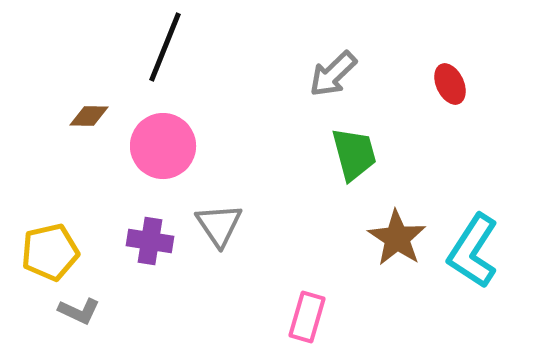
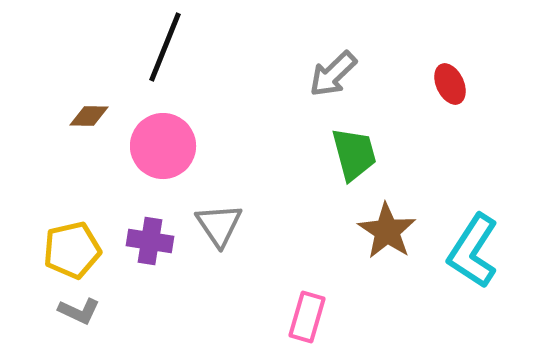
brown star: moved 10 px left, 7 px up
yellow pentagon: moved 22 px right, 2 px up
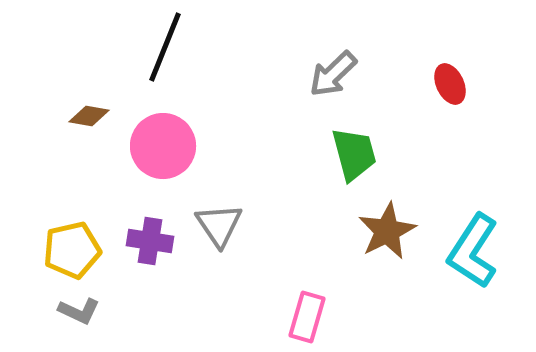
brown diamond: rotated 9 degrees clockwise
brown star: rotated 12 degrees clockwise
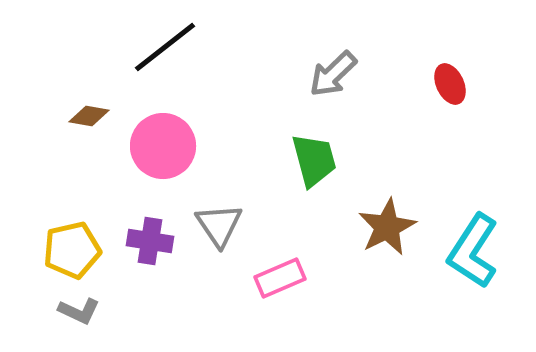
black line: rotated 30 degrees clockwise
green trapezoid: moved 40 px left, 6 px down
brown star: moved 4 px up
pink rectangle: moved 27 px left, 39 px up; rotated 51 degrees clockwise
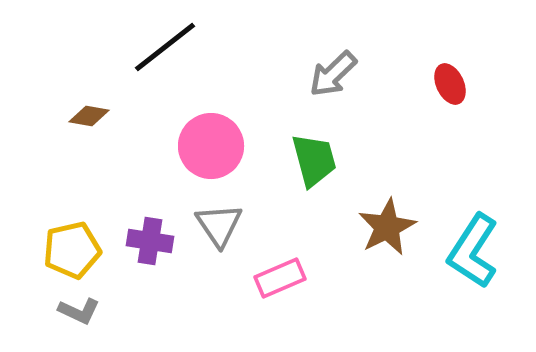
pink circle: moved 48 px right
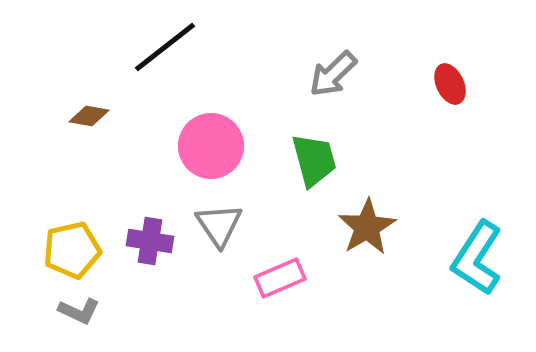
brown star: moved 20 px left; rotated 4 degrees counterclockwise
cyan L-shape: moved 4 px right, 7 px down
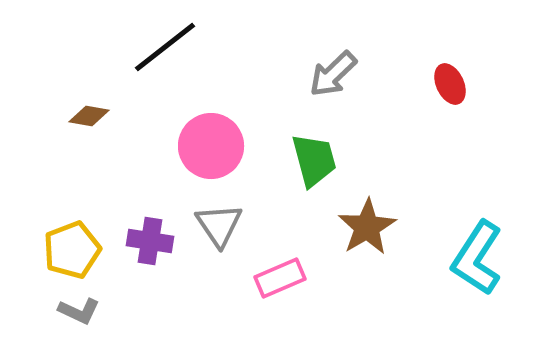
yellow pentagon: rotated 8 degrees counterclockwise
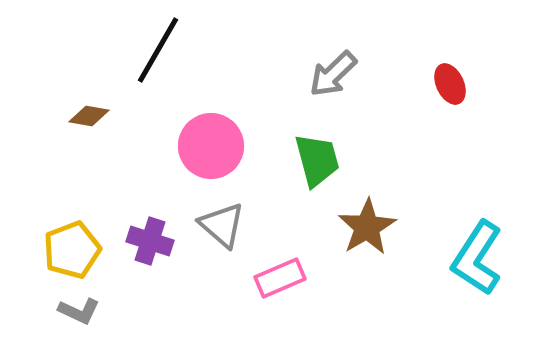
black line: moved 7 px left, 3 px down; rotated 22 degrees counterclockwise
green trapezoid: moved 3 px right
gray triangle: moved 3 px right; rotated 15 degrees counterclockwise
purple cross: rotated 9 degrees clockwise
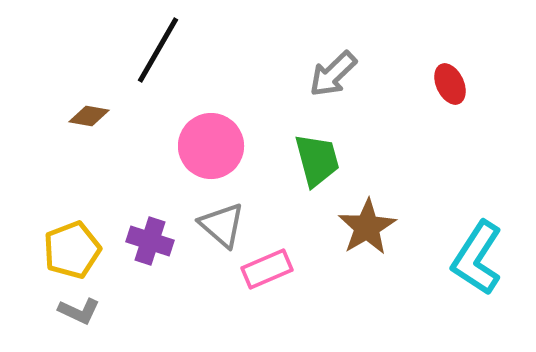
pink rectangle: moved 13 px left, 9 px up
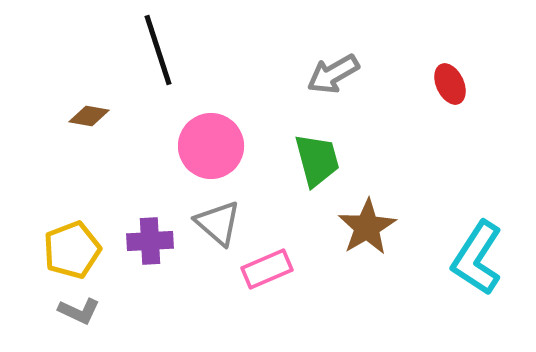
black line: rotated 48 degrees counterclockwise
gray arrow: rotated 14 degrees clockwise
gray triangle: moved 4 px left, 2 px up
purple cross: rotated 21 degrees counterclockwise
